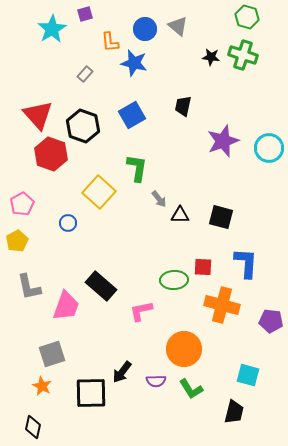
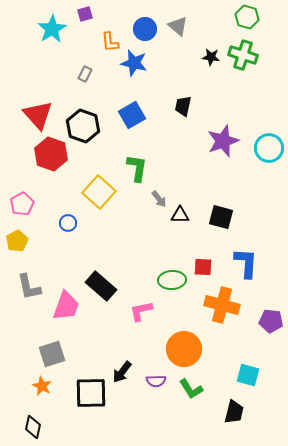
gray rectangle at (85, 74): rotated 14 degrees counterclockwise
green ellipse at (174, 280): moved 2 px left
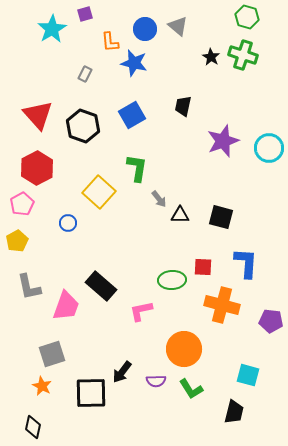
black star at (211, 57): rotated 24 degrees clockwise
red hexagon at (51, 154): moved 14 px left, 14 px down; rotated 12 degrees clockwise
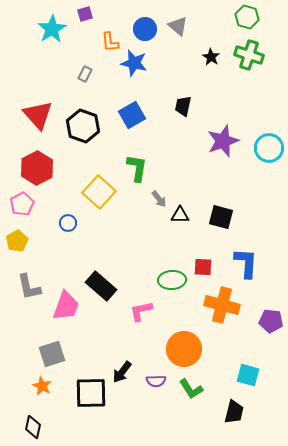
green cross at (243, 55): moved 6 px right
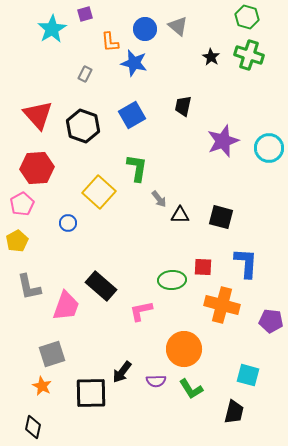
red hexagon at (37, 168): rotated 24 degrees clockwise
